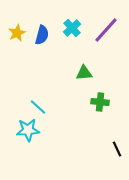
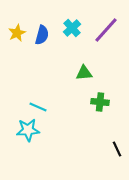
cyan line: rotated 18 degrees counterclockwise
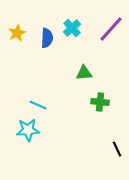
purple line: moved 5 px right, 1 px up
blue semicircle: moved 5 px right, 3 px down; rotated 12 degrees counterclockwise
cyan line: moved 2 px up
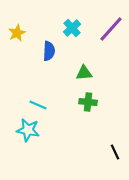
blue semicircle: moved 2 px right, 13 px down
green cross: moved 12 px left
cyan star: rotated 15 degrees clockwise
black line: moved 2 px left, 3 px down
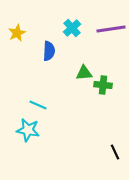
purple line: rotated 40 degrees clockwise
green cross: moved 15 px right, 17 px up
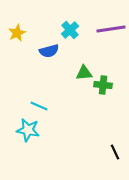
cyan cross: moved 2 px left, 2 px down
blue semicircle: rotated 72 degrees clockwise
cyan line: moved 1 px right, 1 px down
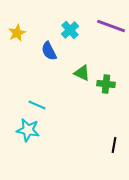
purple line: moved 3 px up; rotated 28 degrees clockwise
blue semicircle: rotated 78 degrees clockwise
green triangle: moved 2 px left; rotated 30 degrees clockwise
green cross: moved 3 px right, 1 px up
cyan line: moved 2 px left, 1 px up
black line: moved 1 px left, 7 px up; rotated 35 degrees clockwise
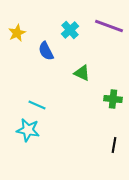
purple line: moved 2 px left
blue semicircle: moved 3 px left
green cross: moved 7 px right, 15 px down
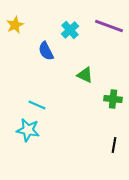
yellow star: moved 2 px left, 8 px up
green triangle: moved 3 px right, 2 px down
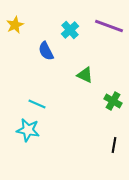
green cross: moved 2 px down; rotated 24 degrees clockwise
cyan line: moved 1 px up
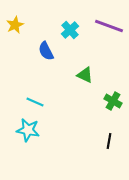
cyan line: moved 2 px left, 2 px up
black line: moved 5 px left, 4 px up
